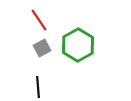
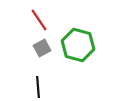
green hexagon: rotated 16 degrees counterclockwise
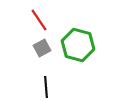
black line: moved 8 px right
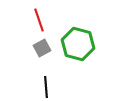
red line: rotated 15 degrees clockwise
green hexagon: moved 1 px up
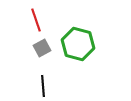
red line: moved 3 px left
black line: moved 3 px left, 1 px up
